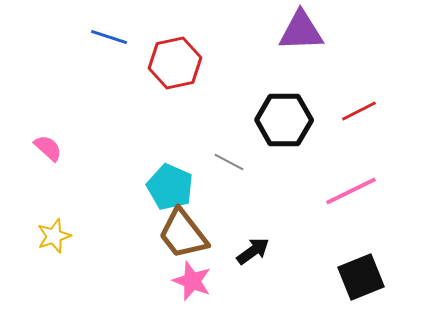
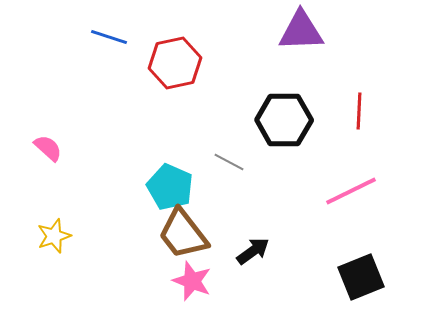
red line: rotated 60 degrees counterclockwise
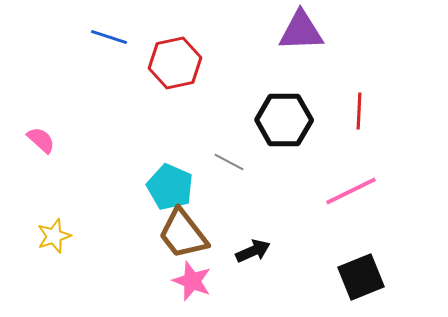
pink semicircle: moved 7 px left, 8 px up
black arrow: rotated 12 degrees clockwise
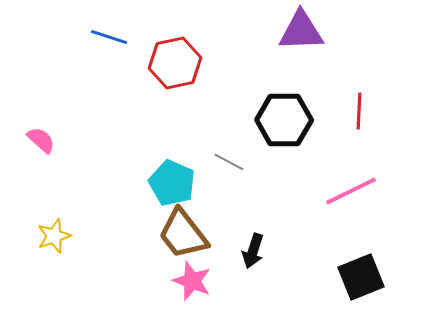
cyan pentagon: moved 2 px right, 4 px up
black arrow: rotated 132 degrees clockwise
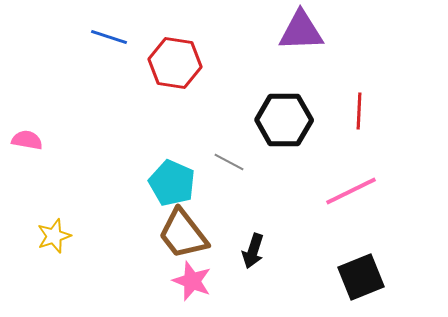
red hexagon: rotated 21 degrees clockwise
pink semicircle: moved 14 px left; rotated 32 degrees counterclockwise
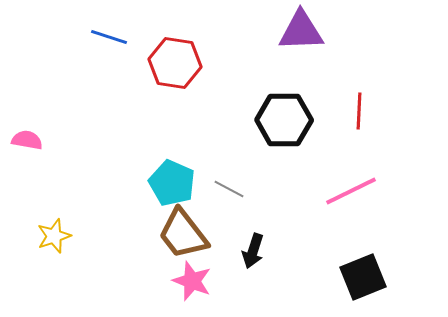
gray line: moved 27 px down
black square: moved 2 px right
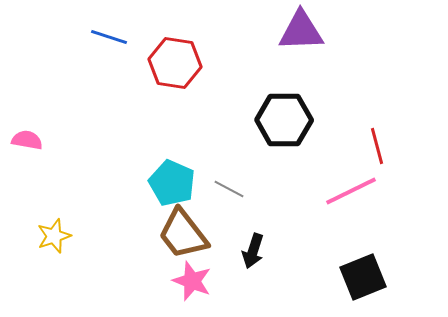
red line: moved 18 px right, 35 px down; rotated 18 degrees counterclockwise
